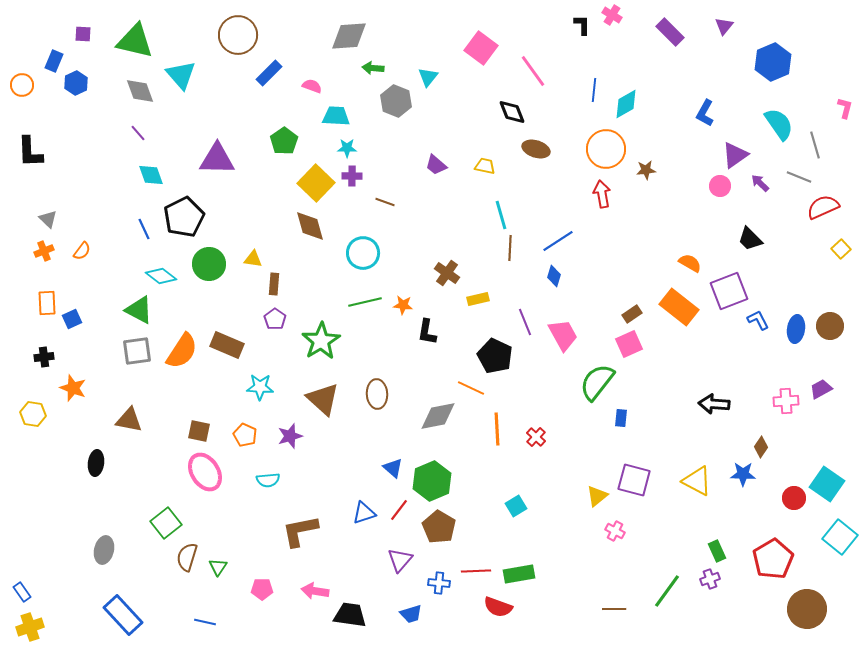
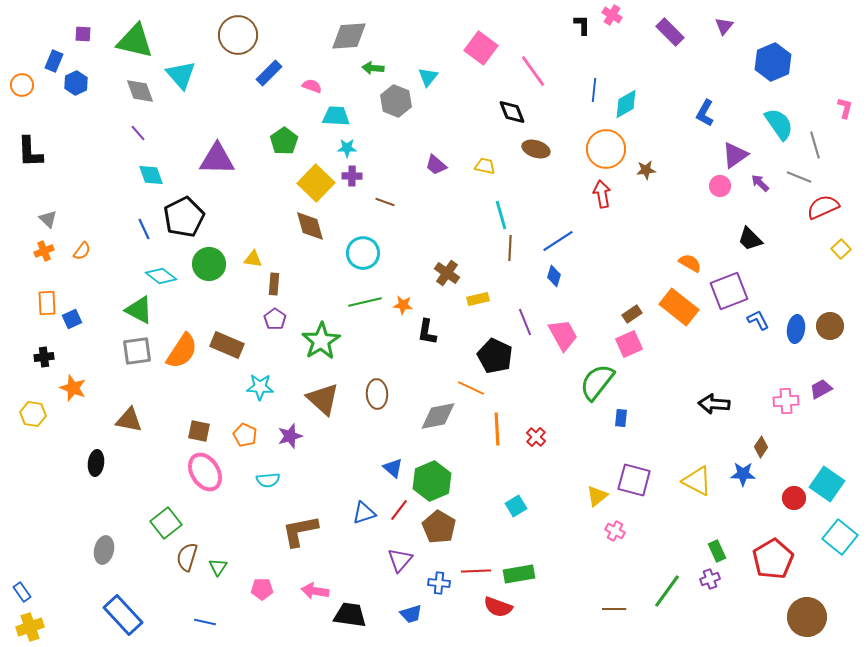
brown circle at (807, 609): moved 8 px down
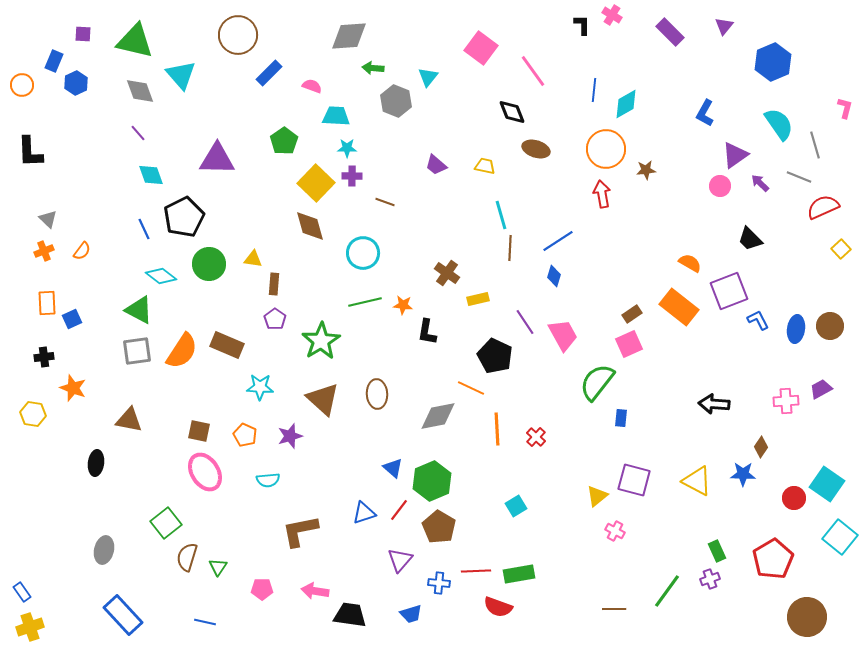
purple line at (525, 322): rotated 12 degrees counterclockwise
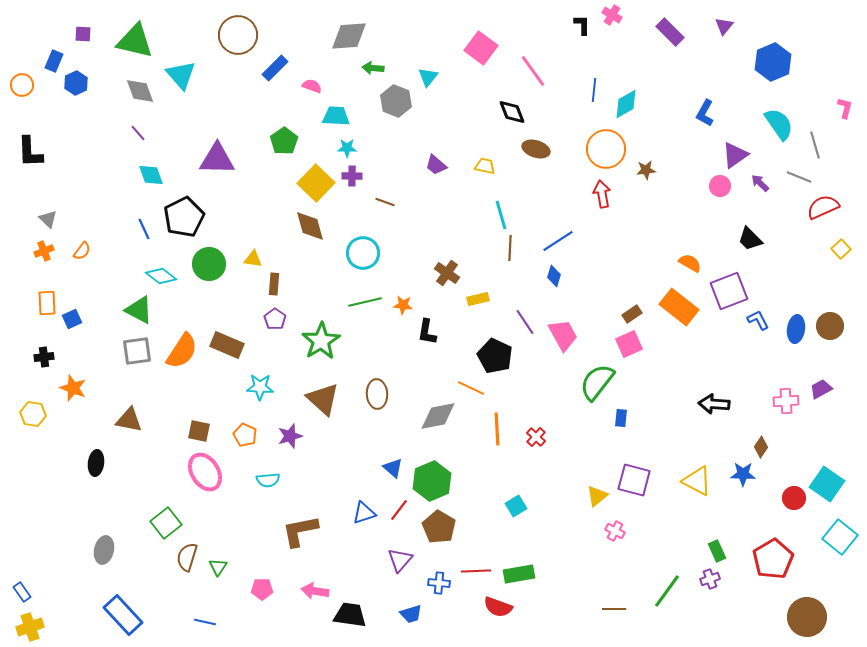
blue rectangle at (269, 73): moved 6 px right, 5 px up
